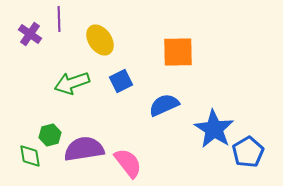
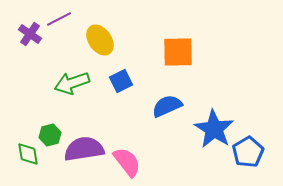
purple line: rotated 65 degrees clockwise
blue semicircle: moved 3 px right, 1 px down
green diamond: moved 2 px left, 2 px up
pink semicircle: moved 1 px left, 1 px up
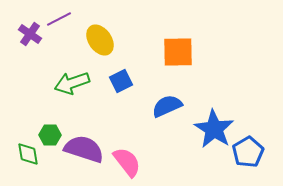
green hexagon: rotated 15 degrees clockwise
purple semicircle: rotated 27 degrees clockwise
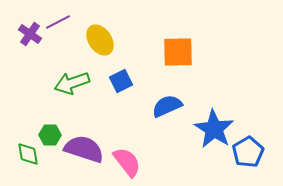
purple line: moved 1 px left, 3 px down
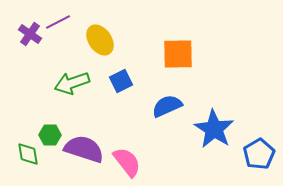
orange square: moved 2 px down
blue pentagon: moved 11 px right, 2 px down
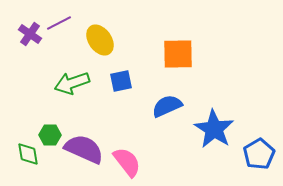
purple line: moved 1 px right, 1 px down
blue square: rotated 15 degrees clockwise
purple semicircle: rotated 6 degrees clockwise
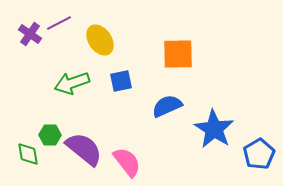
purple semicircle: rotated 15 degrees clockwise
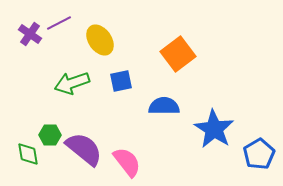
orange square: rotated 36 degrees counterclockwise
blue semicircle: moved 3 px left; rotated 24 degrees clockwise
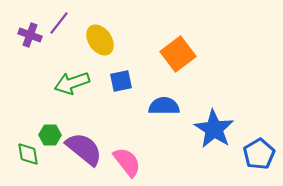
purple line: rotated 25 degrees counterclockwise
purple cross: moved 1 px down; rotated 15 degrees counterclockwise
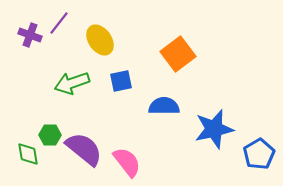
blue star: rotated 27 degrees clockwise
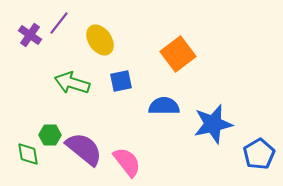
purple cross: rotated 15 degrees clockwise
green arrow: rotated 36 degrees clockwise
blue star: moved 1 px left, 5 px up
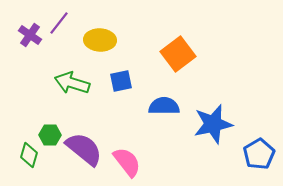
yellow ellipse: rotated 52 degrees counterclockwise
green diamond: moved 1 px right, 1 px down; rotated 25 degrees clockwise
